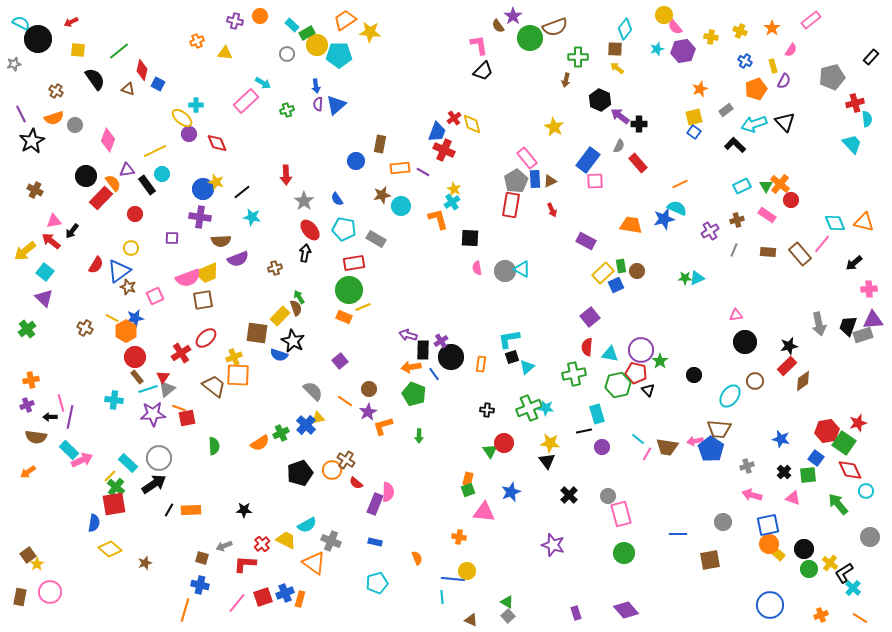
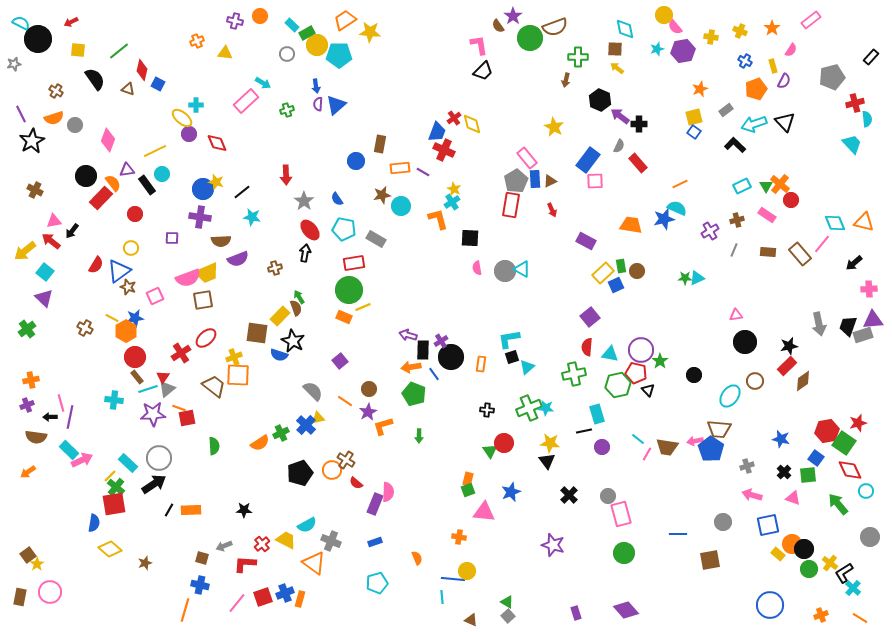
cyan diamond at (625, 29): rotated 50 degrees counterclockwise
blue rectangle at (375, 542): rotated 32 degrees counterclockwise
orange circle at (769, 544): moved 23 px right
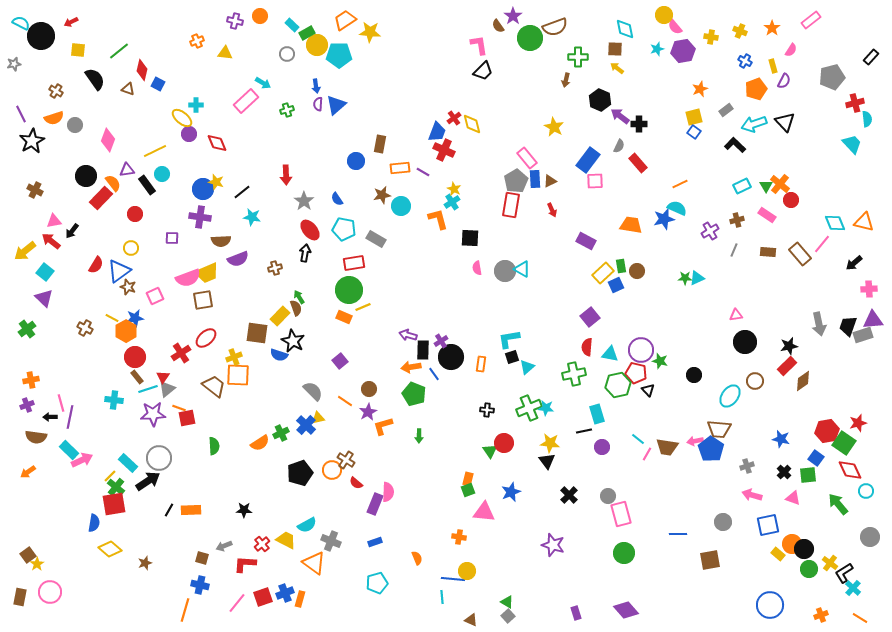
black circle at (38, 39): moved 3 px right, 3 px up
green star at (660, 361): rotated 21 degrees counterclockwise
black arrow at (154, 484): moved 6 px left, 3 px up
